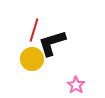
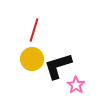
black L-shape: moved 6 px right, 23 px down
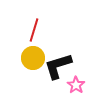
yellow circle: moved 1 px right, 1 px up
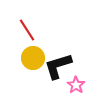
red line: moved 7 px left; rotated 50 degrees counterclockwise
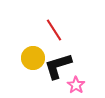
red line: moved 27 px right
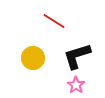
red line: moved 9 px up; rotated 25 degrees counterclockwise
black L-shape: moved 19 px right, 10 px up
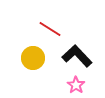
red line: moved 4 px left, 8 px down
black L-shape: rotated 64 degrees clockwise
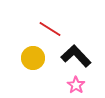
black L-shape: moved 1 px left
